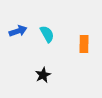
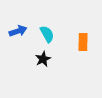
orange rectangle: moved 1 px left, 2 px up
black star: moved 16 px up
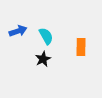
cyan semicircle: moved 1 px left, 2 px down
orange rectangle: moved 2 px left, 5 px down
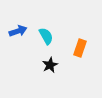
orange rectangle: moved 1 px left, 1 px down; rotated 18 degrees clockwise
black star: moved 7 px right, 6 px down
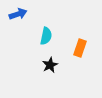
blue arrow: moved 17 px up
cyan semicircle: rotated 42 degrees clockwise
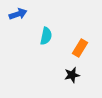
orange rectangle: rotated 12 degrees clockwise
black star: moved 22 px right, 10 px down; rotated 14 degrees clockwise
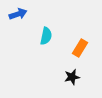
black star: moved 2 px down
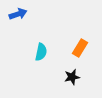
cyan semicircle: moved 5 px left, 16 px down
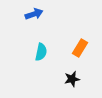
blue arrow: moved 16 px right
black star: moved 2 px down
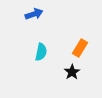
black star: moved 7 px up; rotated 21 degrees counterclockwise
